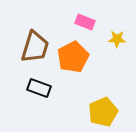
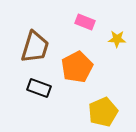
orange pentagon: moved 4 px right, 10 px down
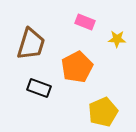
brown trapezoid: moved 4 px left, 3 px up
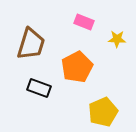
pink rectangle: moved 1 px left
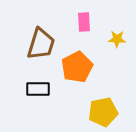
pink rectangle: rotated 66 degrees clockwise
brown trapezoid: moved 10 px right
black rectangle: moved 1 px left, 1 px down; rotated 20 degrees counterclockwise
yellow pentagon: rotated 12 degrees clockwise
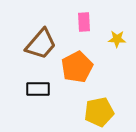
brown trapezoid: rotated 24 degrees clockwise
yellow pentagon: moved 4 px left
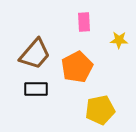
yellow star: moved 2 px right, 1 px down
brown trapezoid: moved 6 px left, 10 px down
black rectangle: moved 2 px left
yellow pentagon: moved 1 px right, 2 px up
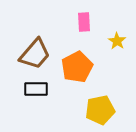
yellow star: moved 2 px left, 1 px down; rotated 30 degrees clockwise
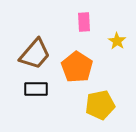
orange pentagon: rotated 12 degrees counterclockwise
yellow pentagon: moved 5 px up
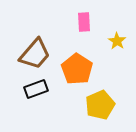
orange pentagon: moved 2 px down
black rectangle: rotated 20 degrees counterclockwise
yellow pentagon: rotated 12 degrees counterclockwise
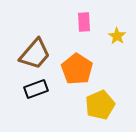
yellow star: moved 5 px up
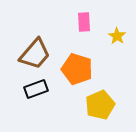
orange pentagon: rotated 16 degrees counterclockwise
